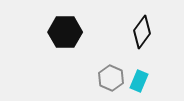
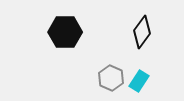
cyan rectangle: rotated 10 degrees clockwise
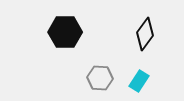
black diamond: moved 3 px right, 2 px down
gray hexagon: moved 11 px left; rotated 20 degrees counterclockwise
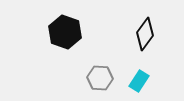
black hexagon: rotated 20 degrees clockwise
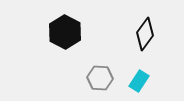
black hexagon: rotated 8 degrees clockwise
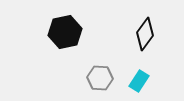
black hexagon: rotated 20 degrees clockwise
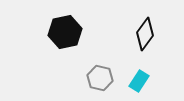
gray hexagon: rotated 10 degrees clockwise
